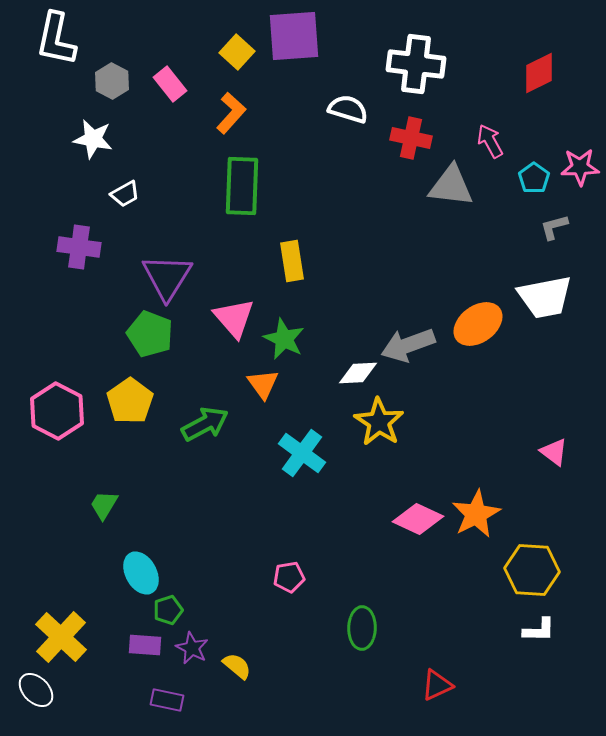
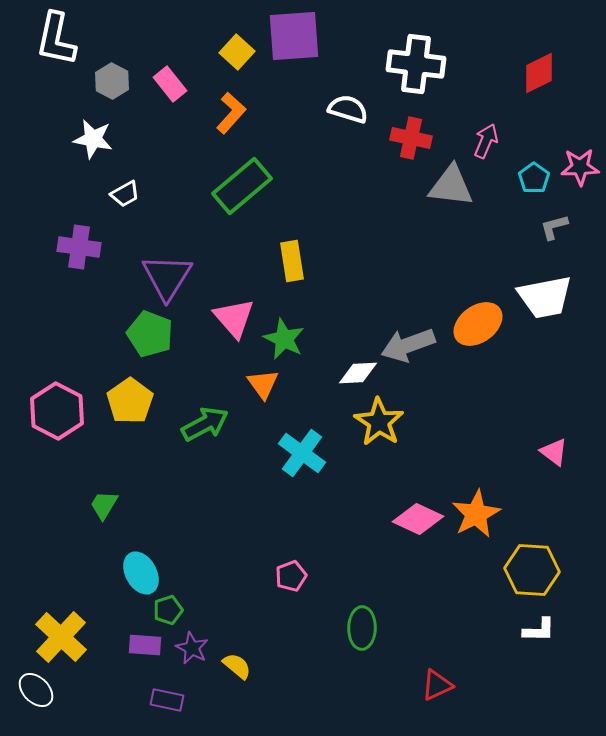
pink arrow at (490, 141): moved 4 px left; rotated 52 degrees clockwise
green rectangle at (242, 186): rotated 48 degrees clockwise
pink pentagon at (289, 577): moved 2 px right, 1 px up; rotated 12 degrees counterclockwise
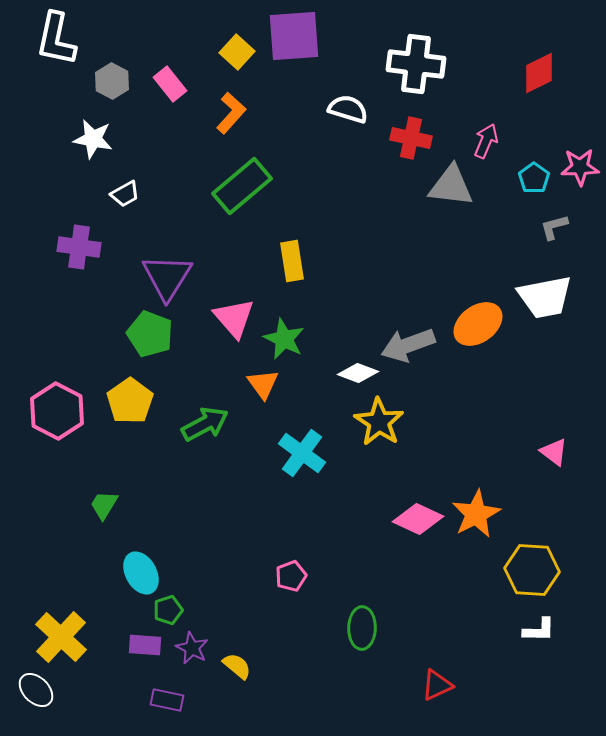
white diamond at (358, 373): rotated 24 degrees clockwise
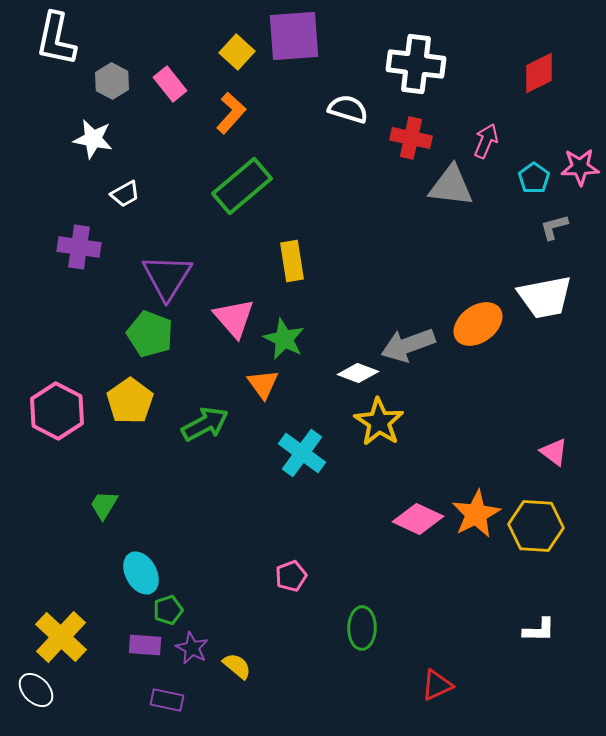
yellow hexagon at (532, 570): moved 4 px right, 44 px up
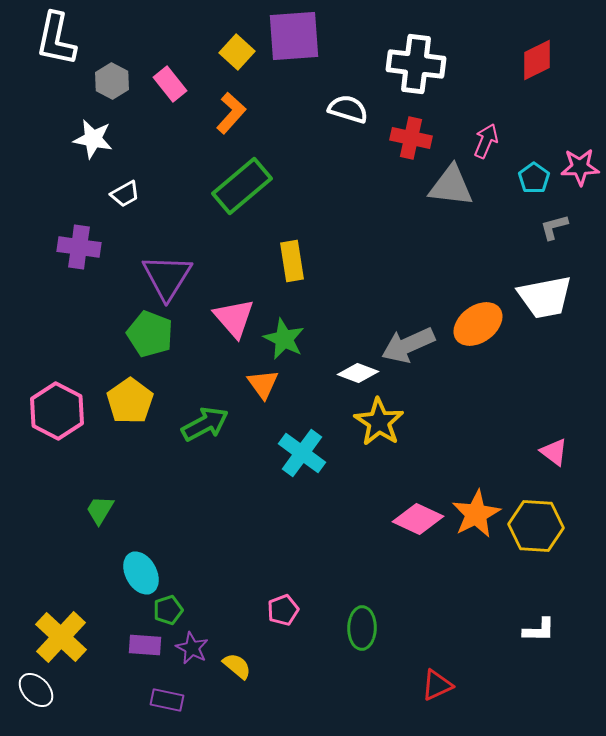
red diamond at (539, 73): moved 2 px left, 13 px up
gray arrow at (408, 345): rotated 4 degrees counterclockwise
green trapezoid at (104, 505): moved 4 px left, 5 px down
pink pentagon at (291, 576): moved 8 px left, 34 px down
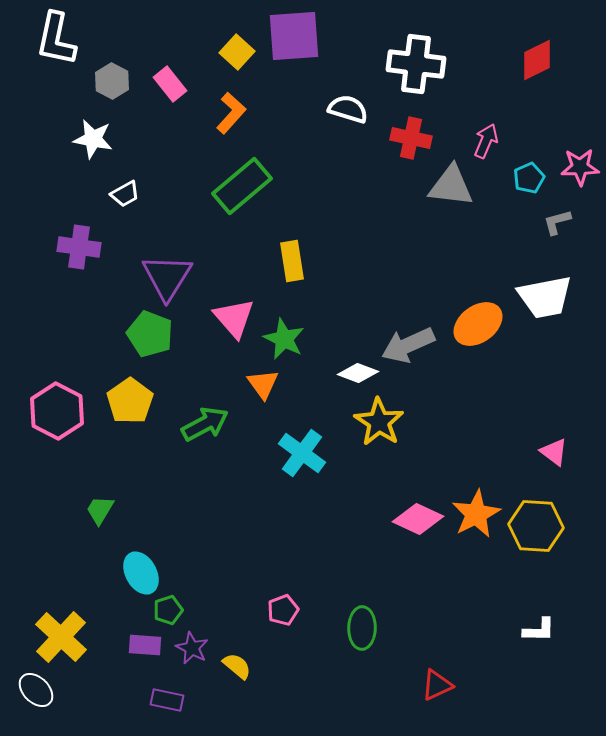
cyan pentagon at (534, 178): moved 5 px left; rotated 12 degrees clockwise
gray L-shape at (554, 227): moved 3 px right, 5 px up
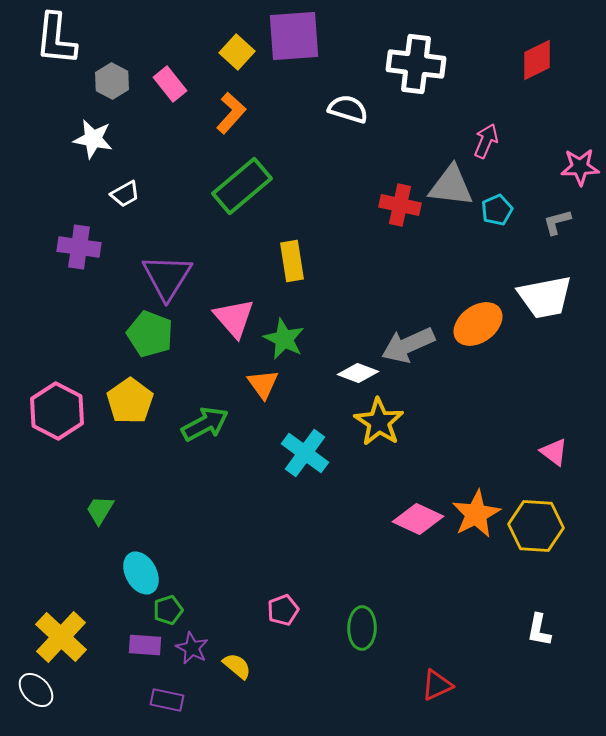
white L-shape at (56, 39): rotated 6 degrees counterclockwise
red cross at (411, 138): moved 11 px left, 67 px down
cyan pentagon at (529, 178): moved 32 px left, 32 px down
cyan cross at (302, 453): moved 3 px right
white L-shape at (539, 630): rotated 100 degrees clockwise
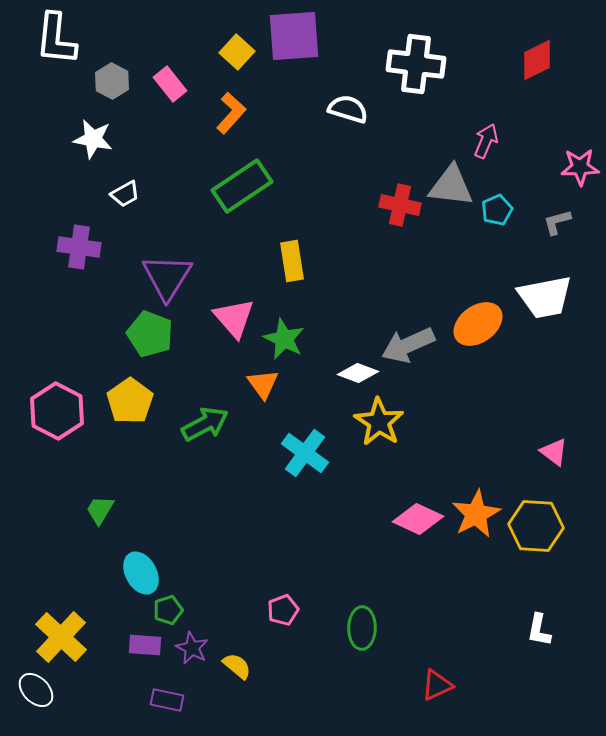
green rectangle at (242, 186): rotated 6 degrees clockwise
